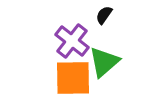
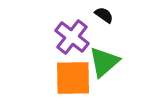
black semicircle: rotated 90 degrees clockwise
purple cross: moved 4 px up
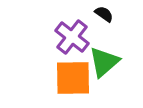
black semicircle: moved 1 px up
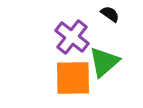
black semicircle: moved 6 px right
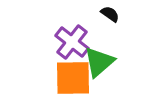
purple cross: moved 5 px down
green triangle: moved 5 px left
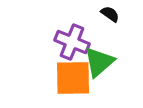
purple cross: rotated 16 degrees counterclockwise
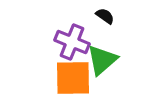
black semicircle: moved 5 px left, 2 px down
green triangle: moved 3 px right, 2 px up
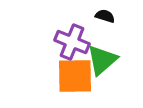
black semicircle: rotated 18 degrees counterclockwise
orange square: moved 2 px right, 2 px up
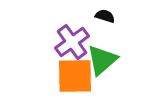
purple cross: rotated 32 degrees clockwise
